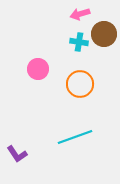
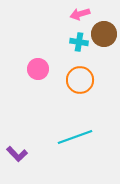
orange circle: moved 4 px up
purple L-shape: rotated 10 degrees counterclockwise
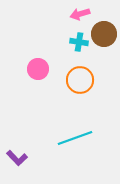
cyan line: moved 1 px down
purple L-shape: moved 4 px down
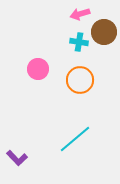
brown circle: moved 2 px up
cyan line: moved 1 px down; rotated 20 degrees counterclockwise
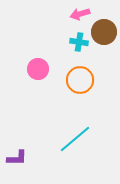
purple L-shape: rotated 45 degrees counterclockwise
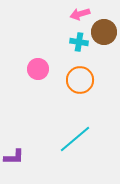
purple L-shape: moved 3 px left, 1 px up
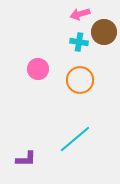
purple L-shape: moved 12 px right, 2 px down
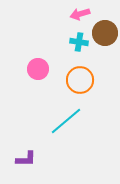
brown circle: moved 1 px right, 1 px down
cyan line: moved 9 px left, 18 px up
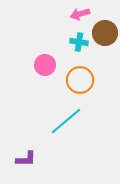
pink circle: moved 7 px right, 4 px up
